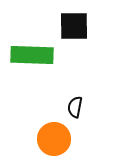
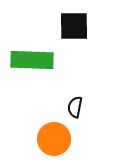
green rectangle: moved 5 px down
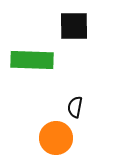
orange circle: moved 2 px right, 1 px up
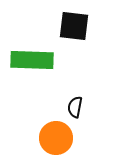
black square: rotated 8 degrees clockwise
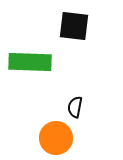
green rectangle: moved 2 px left, 2 px down
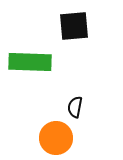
black square: rotated 12 degrees counterclockwise
